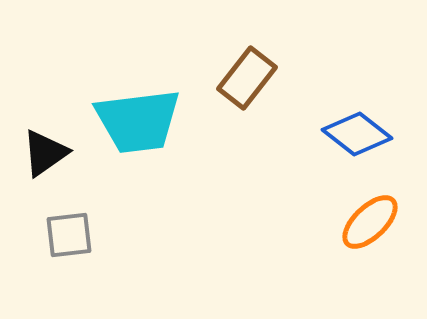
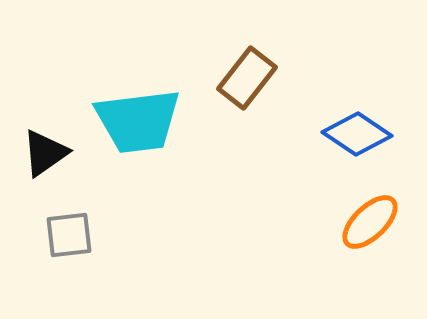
blue diamond: rotated 4 degrees counterclockwise
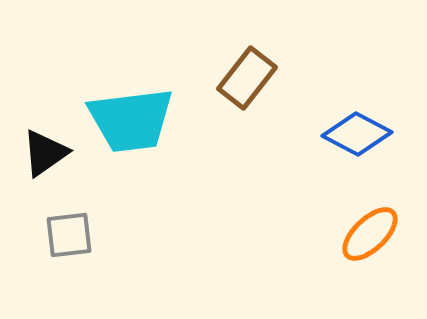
cyan trapezoid: moved 7 px left, 1 px up
blue diamond: rotated 6 degrees counterclockwise
orange ellipse: moved 12 px down
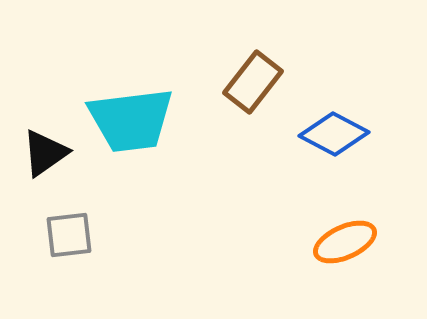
brown rectangle: moved 6 px right, 4 px down
blue diamond: moved 23 px left
orange ellipse: moved 25 px left, 8 px down; rotated 20 degrees clockwise
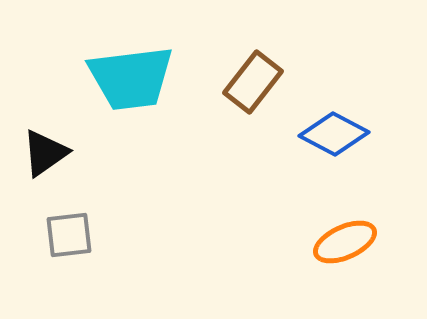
cyan trapezoid: moved 42 px up
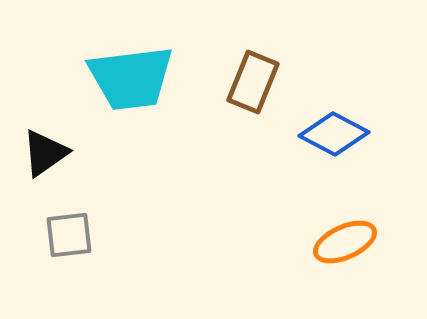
brown rectangle: rotated 16 degrees counterclockwise
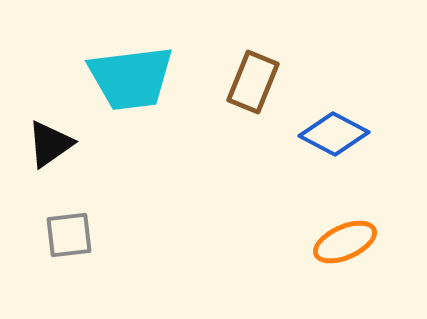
black triangle: moved 5 px right, 9 px up
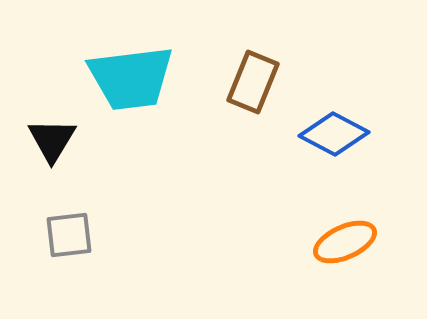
black triangle: moved 2 px right, 4 px up; rotated 24 degrees counterclockwise
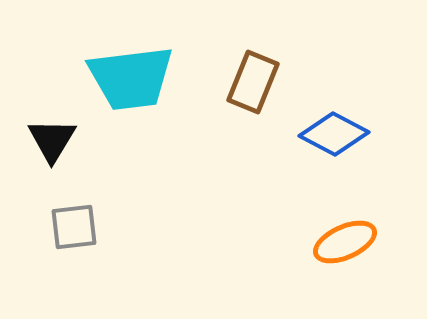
gray square: moved 5 px right, 8 px up
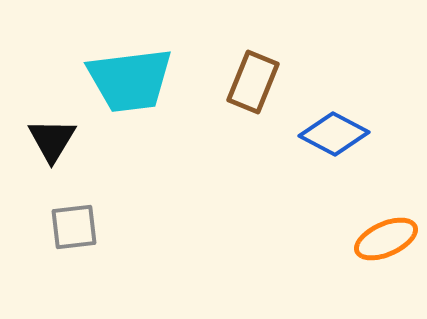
cyan trapezoid: moved 1 px left, 2 px down
orange ellipse: moved 41 px right, 3 px up
